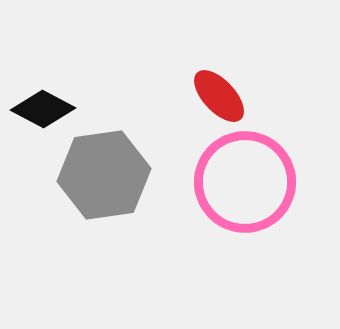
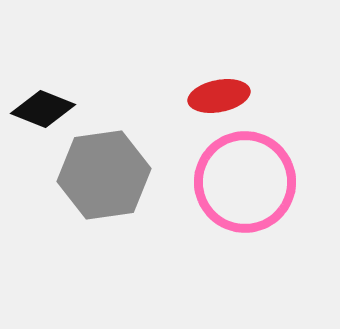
red ellipse: rotated 58 degrees counterclockwise
black diamond: rotated 6 degrees counterclockwise
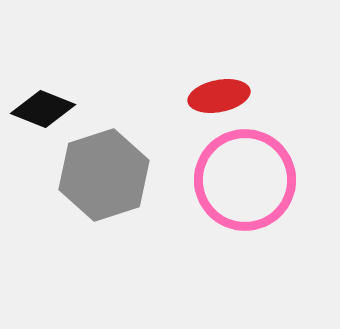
gray hexagon: rotated 10 degrees counterclockwise
pink circle: moved 2 px up
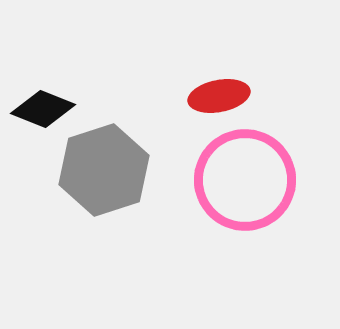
gray hexagon: moved 5 px up
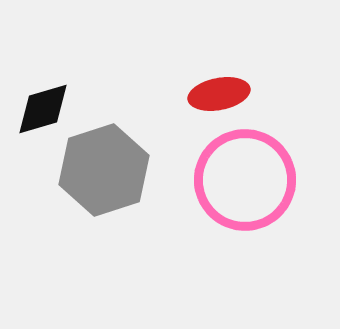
red ellipse: moved 2 px up
black diamond: rotated 38 degrees counterclockwise
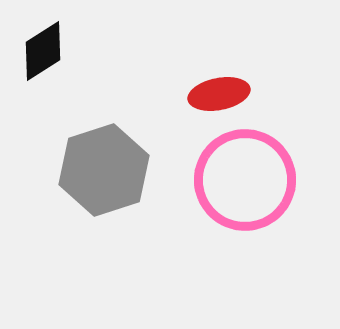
black diamond: moved 58 px up; rotated 16 degrees counterclockwise
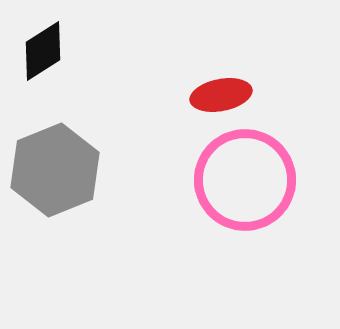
red ellipse: moved 2 px right, 1 px down
gray hexagon: moved 49 px left; rotated 4 degrees counterclockwise
